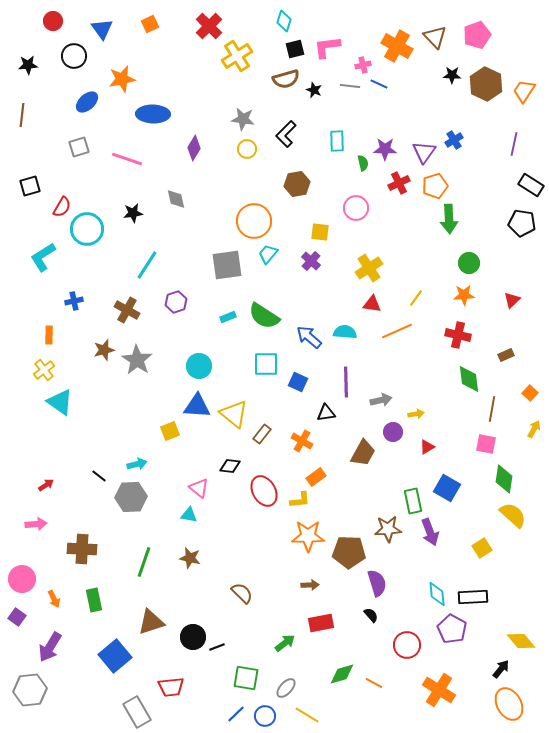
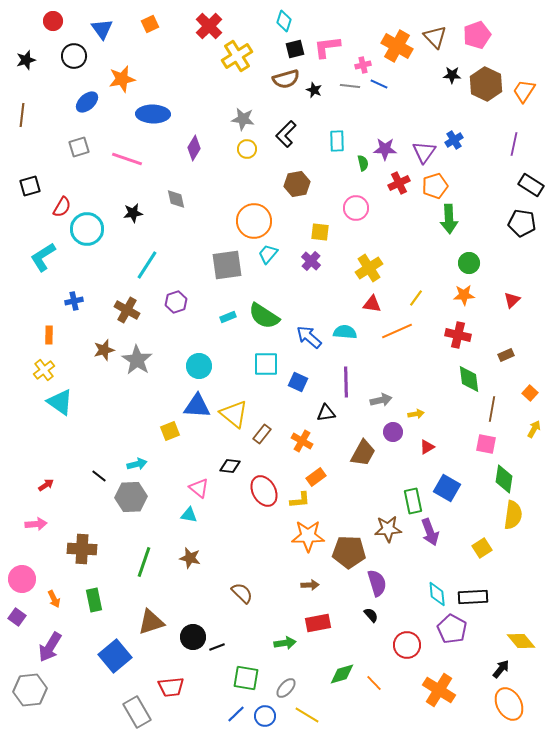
black star at (28, 65): moved 2 px left, 5 px up; rotated 12 degrees counterclockwise
yellow semicircle at (513, 515): rotated 56 degrees clockwise
red rectangle at (321, 623): moved 3 px left
green arrow at (285, 643): rotated 30 degrees clockwise
orange line at (374, 683): rotated 18 degrees clockwise
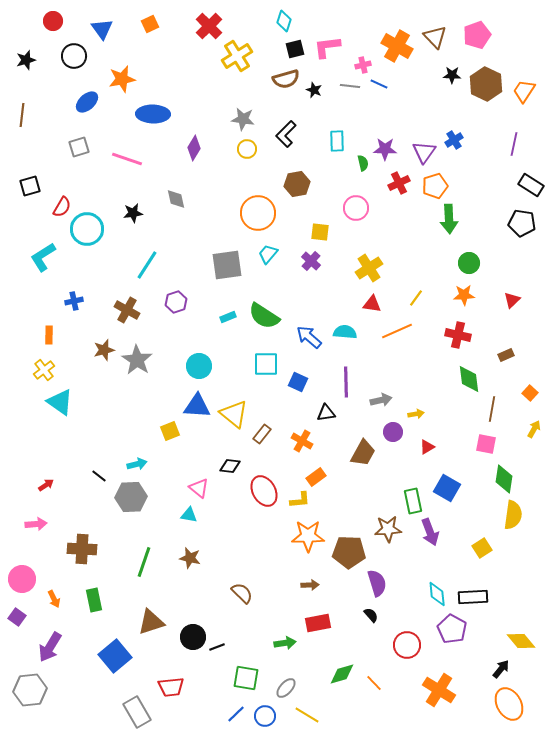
orange circle at (254, 221): moved 4 px right, 8 px up
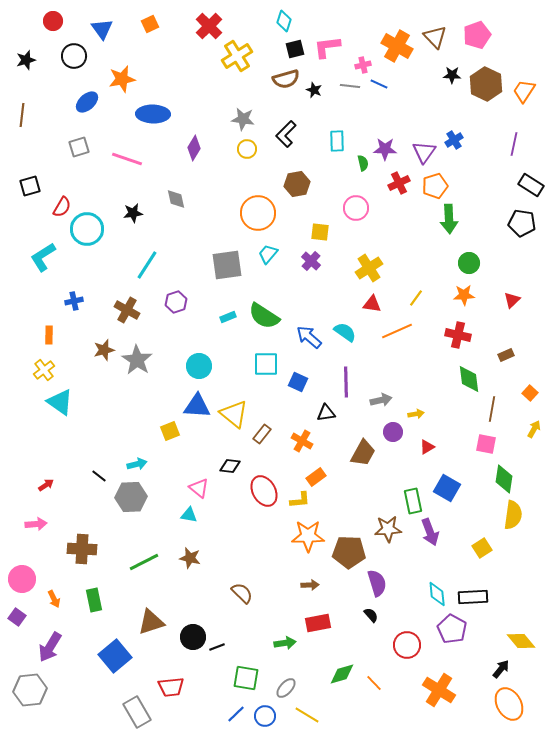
cyan semicircle at (345, 332): rotated 30 degrees clockwise
green line at (144, 562): rotated 44 degrees clockwise
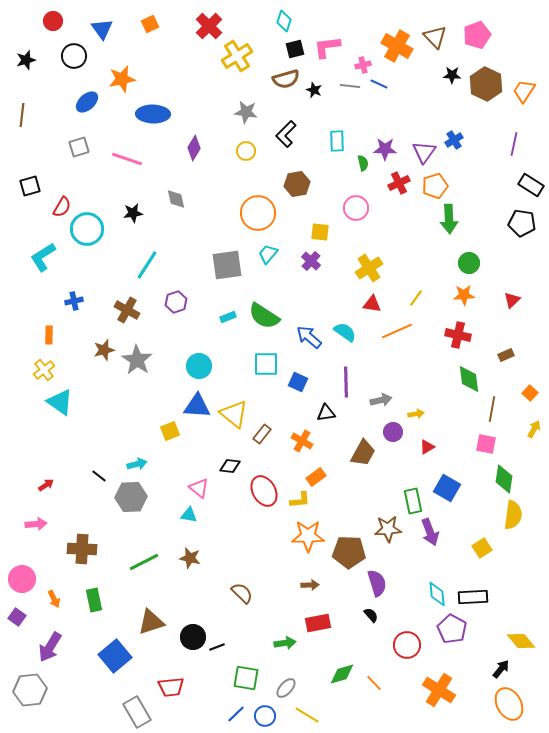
gray star at (243, 119): moved 3 px right, 7 px up
yellow circle at (247, 149): moved 1 px left, 2 px down
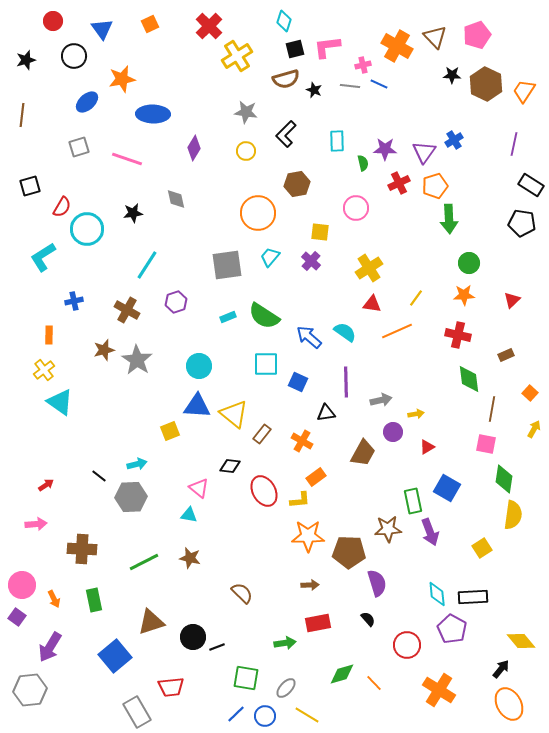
cyan trapezoid at (268, 254): moved 2 px right, 3 px down
pink circle at (22, 579): moved 6 px down
black semicircle at (371, 615): moved 3 px left, 4 px down
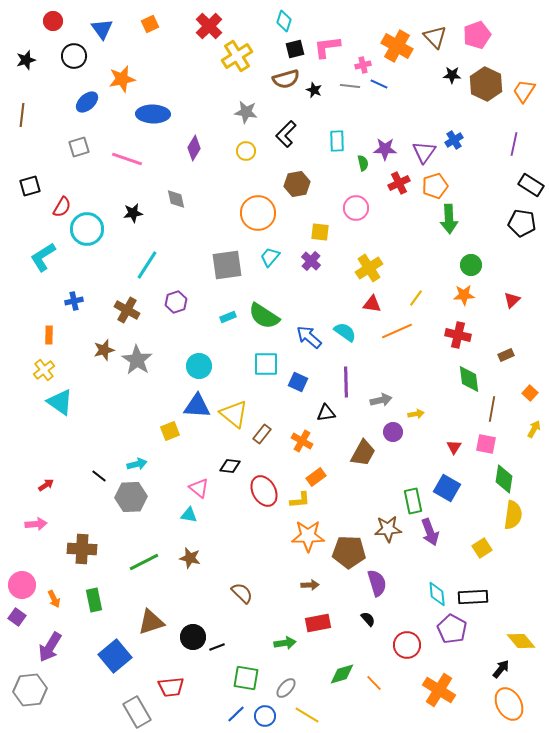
green circle at (469, 263): moved 2 px right, 2 px down
red triangle at (427, 447): moved 27 px right; rotated 28 degrees counterclockwise
